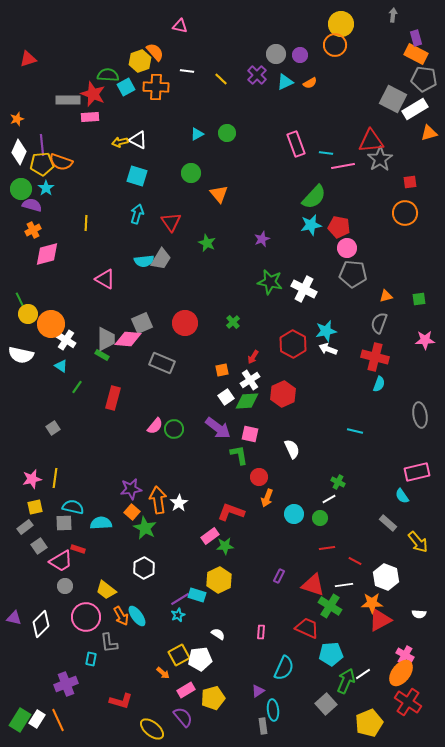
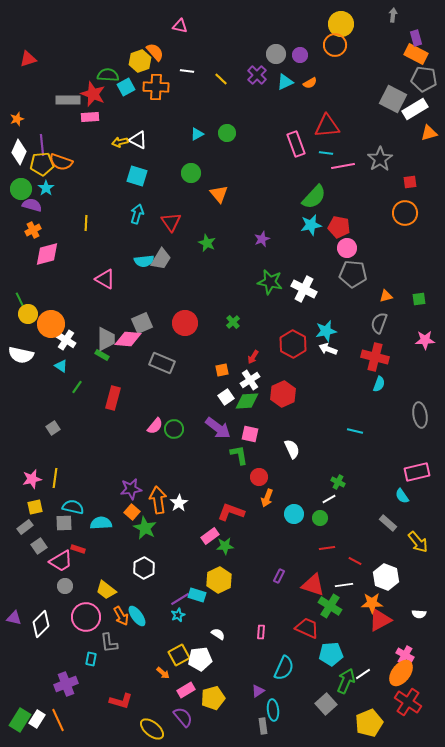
red triangle at (371, 141): moved 44 px left, 15 px up
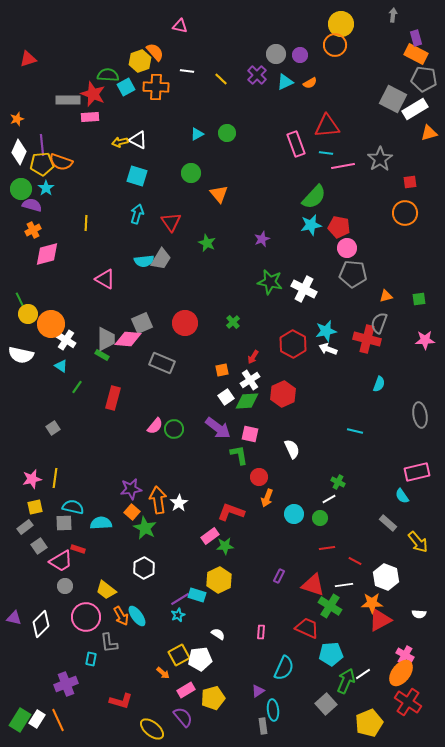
red cross at (375, 357): moved 8 px left, 18 px up
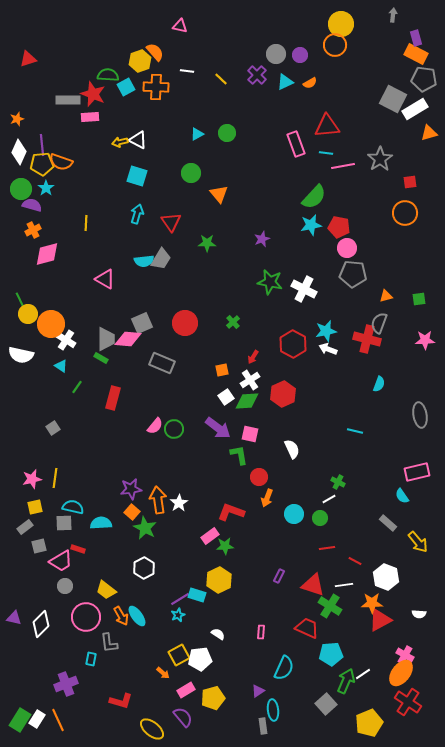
green star at (207, 243): rotated 24 degrees counterclockwise
green rectangle at (102, 355): moved 1 px left, 3 px down
gray square at (39, 546): rotated 21 degrees clockwise
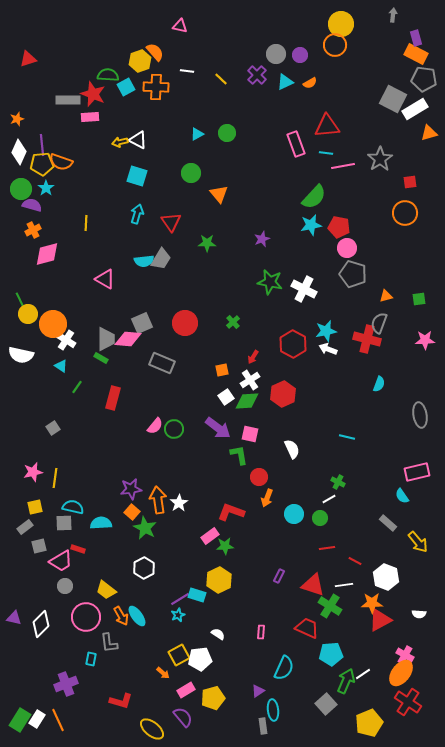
gray pentagon at (353, 274): rotated 12 degrees clockwise
orange circle at (51, 324): moved 2 px right
cyan line at (355, 431): moved 8 px left, 6 px down
pink star at (32, 479): moved 1 px right, 7 px up
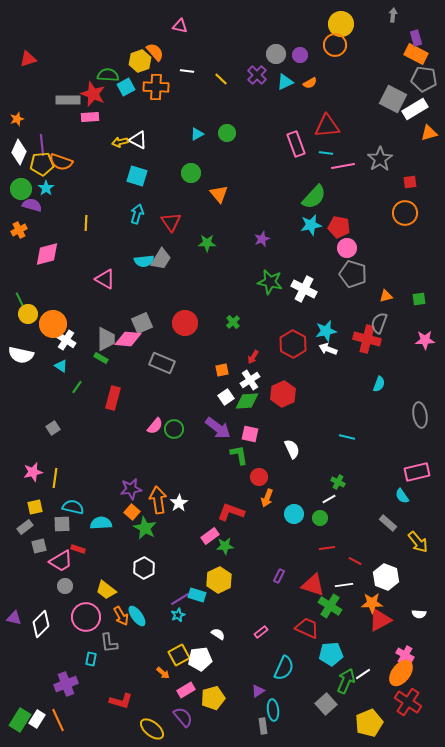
orange cross at (33, 230): moved 14 px left
gray square at (64, 523): moved 2 px left, 1 px down
pink rectangle at (261, 632): rotated 48 degrees clockwise
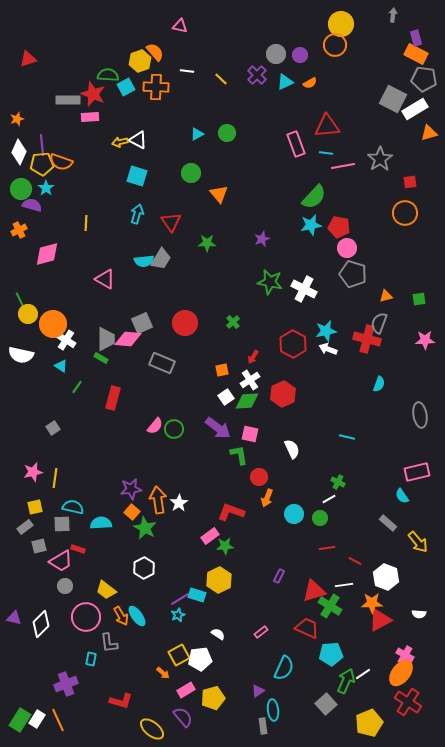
red triangle at (313, 585): moved 1 px right, 6 px down; rotated 35 degrees counterclockwise
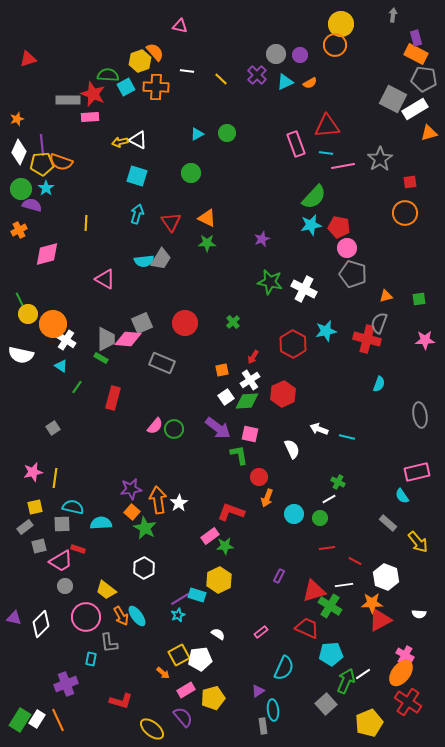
orange triangle at (219, 194): moved 12 px left, 24 px down; rotated 24 degrees counterclockwise
white arrow at (328, 349): moved 9 px left, 80 px down
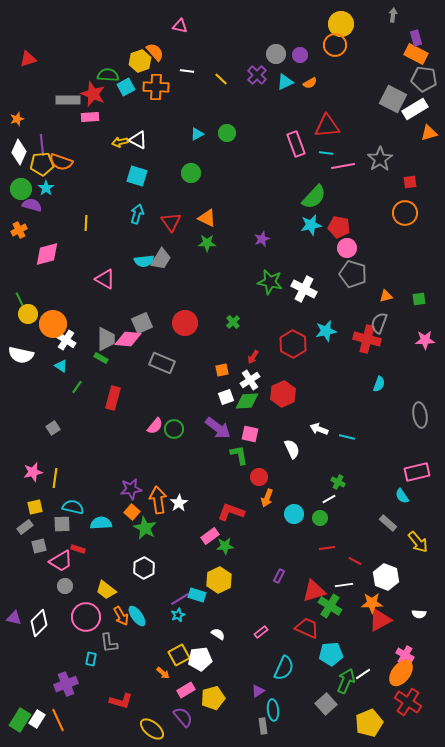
white square at (226, 397): rotated 14 degrees clockwise
white diamond at (41, 624): moved 2 px left, 1 px up
